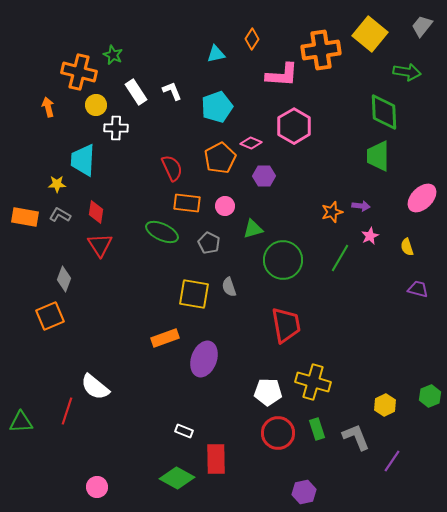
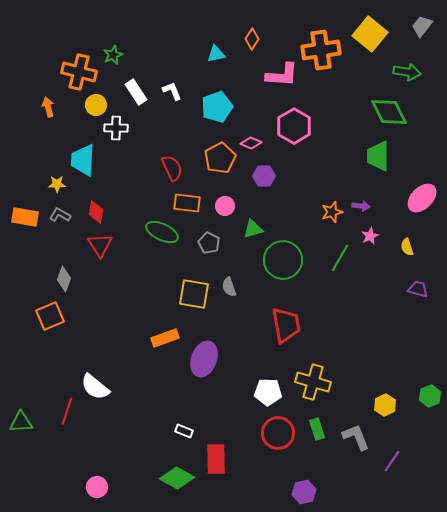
green star at (113, 55): rotated 24 degrees clockwise
green diamond at (384, 112): moved 5 px right; rotated 24 degrees counterclockwise
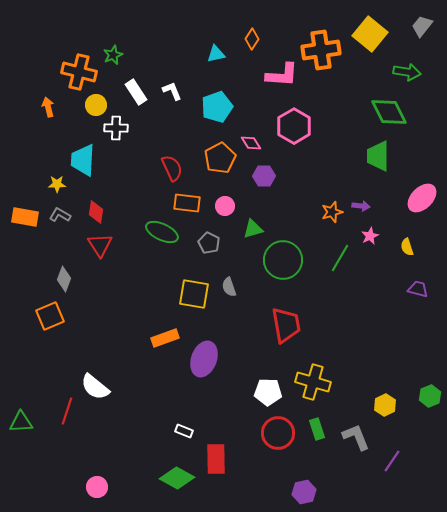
pink diamond at (251, 143): rotated 35 degrees clockwise
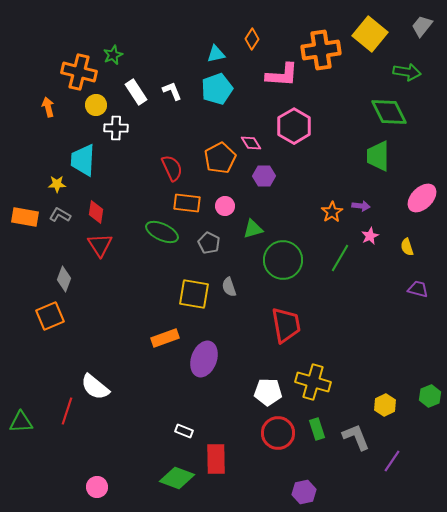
cyan pentagon at (217, 107): moved 18 px up
orange star at (332, 212): rotated 15 degrees counterclockwise
green diamond at (177, 478): rotated 8 degrees counterclockwise
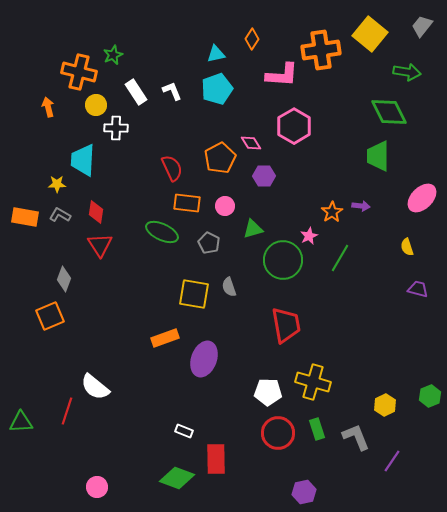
pink star at (370, 236): moved 61 px left
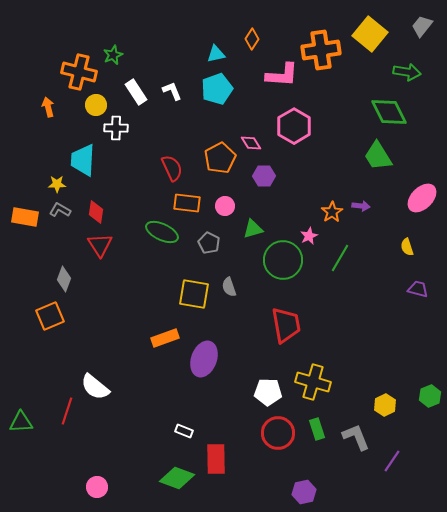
green trapezoid at (378, 156): rotated 32 degrees counterclockwise
gray L-shape at (60, 215): moved 5 px up
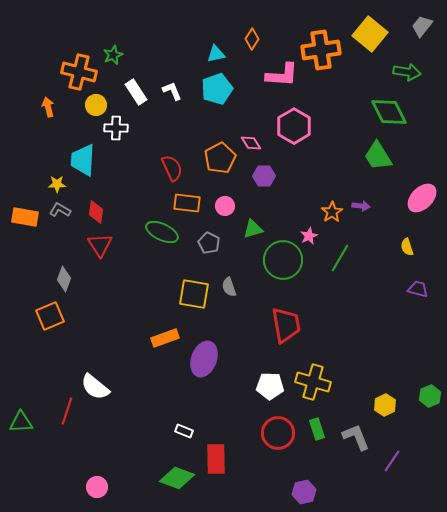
white pentagon at (268, 392): moved 2 px right, 6 px up
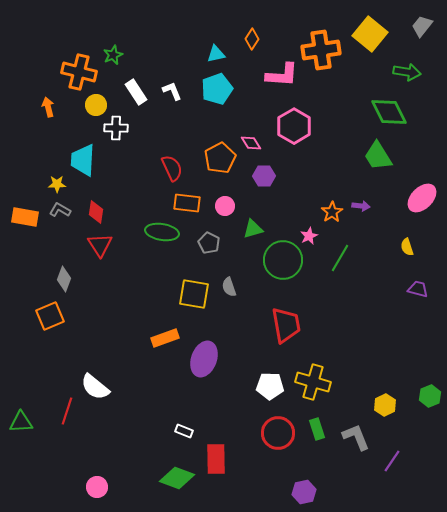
green ellipse at (162, 232): rotated 16 degrees counterclockwise
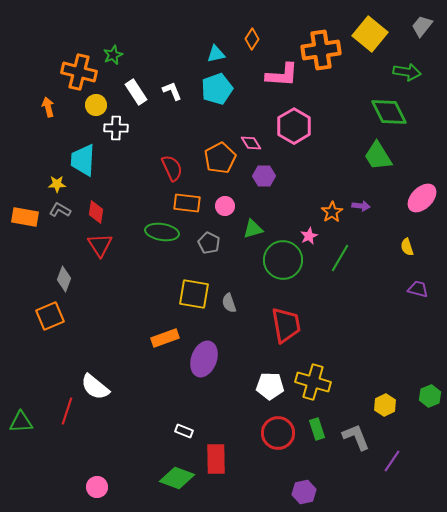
gray semicircle at (229, 287): moved 16 px down
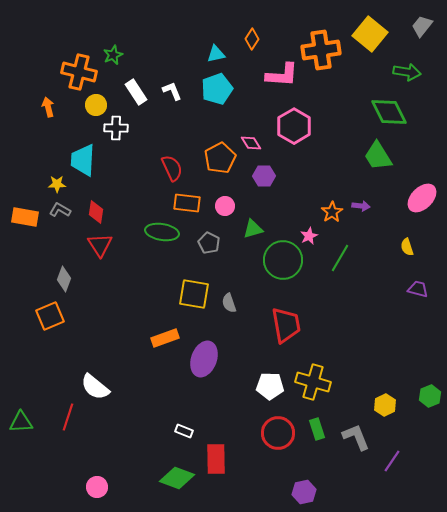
red line at (67, 411): moved 1 px right, 6 px down
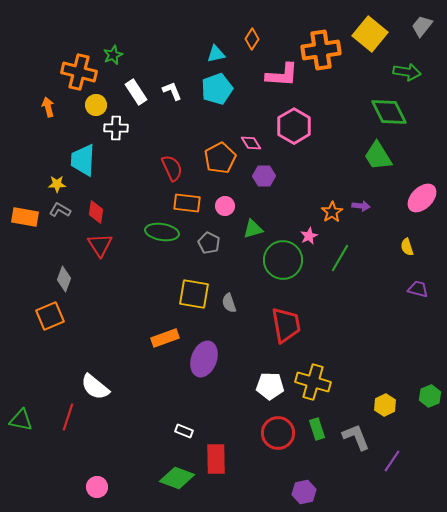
green triangle at (21, 422): moved 2 px up; rotated 15 degrees clockwise
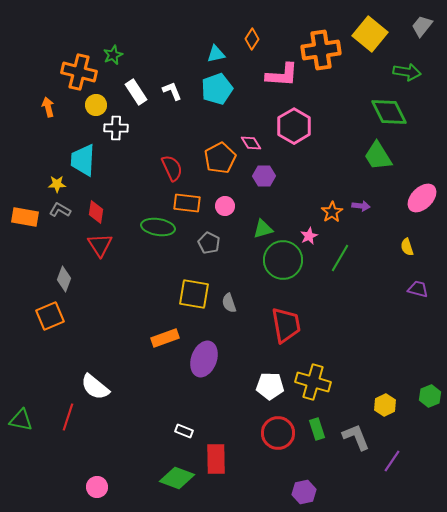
green triangle at (253, 229): moved 10 px right
green ellipse at (162, 232): moved 4 px left, 5 px up
